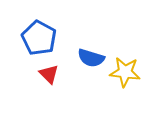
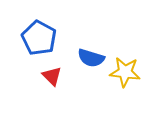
red triangle: moved 3 px right, 2 px down
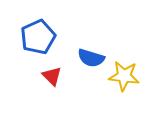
blue pentagon: moved 1 px left, 1 px up; rotated 20 degrees clockwise
yellow star: moved 1 px left, 4 px down
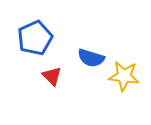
blue pentagon: moved 3 px left, 1 px down
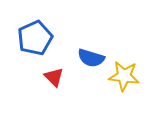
red triangle: moved 2 px right, 1 px down
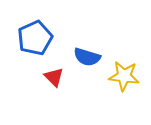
blue semicircle: moved 4 px left, 1 px up
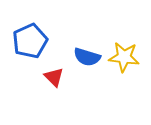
blue pentagon: moved 5 px left, 3 px down
yellow star: moved 19 px up
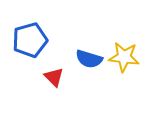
blue pentagon: moved 1 px up; rotated 8 degrees clockwise
blue semicircle: moved 2 px right, 2 px down
